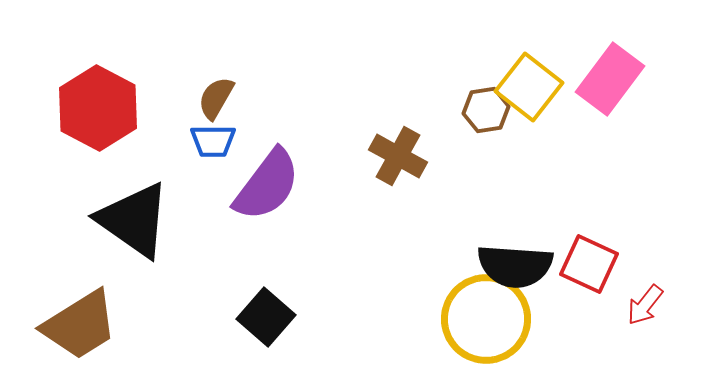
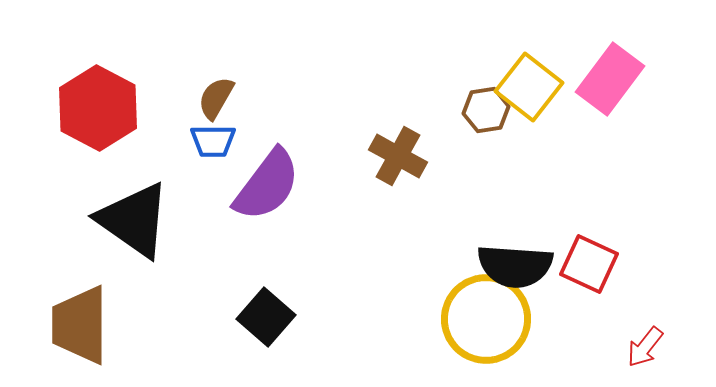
red arrow: moved 42 px down
brown trapezoid: rotated 122 degrees clockwise
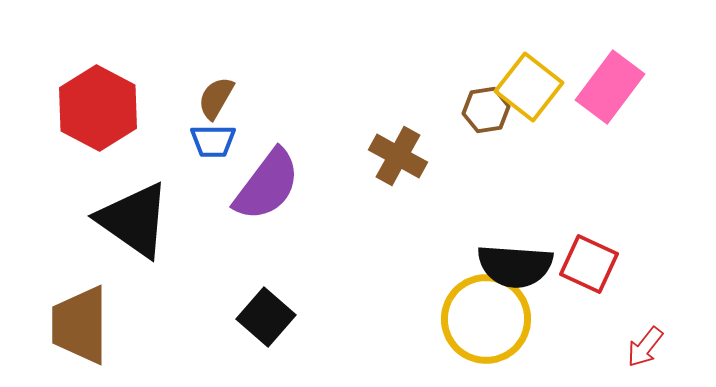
pink rectangle: moved 8 px down
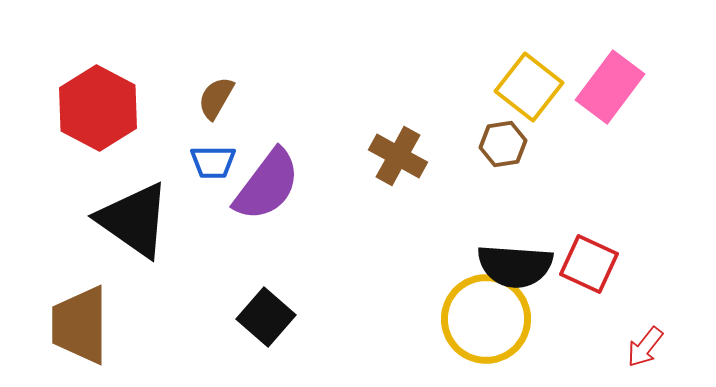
brown hexagon: moved 17 px right, 34 px down
blue trapezoid: moved 21 px down
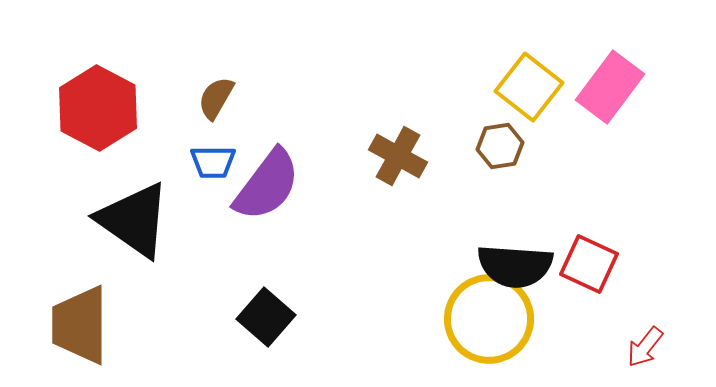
brown hexagon: moved 3 px left, 2 px down
yellow circle: moved 3 px right
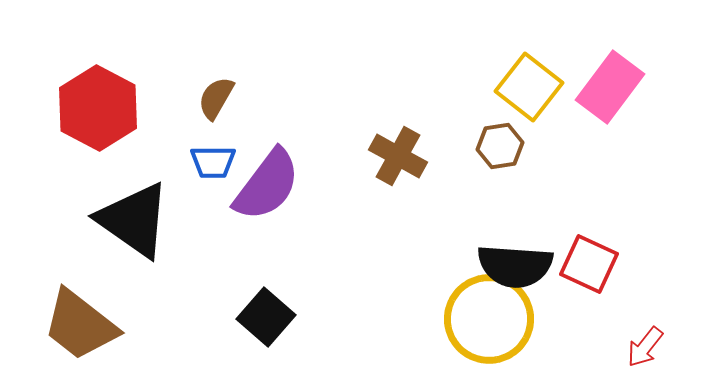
brown trapezoid: rotated 52 degrees counterclockwise
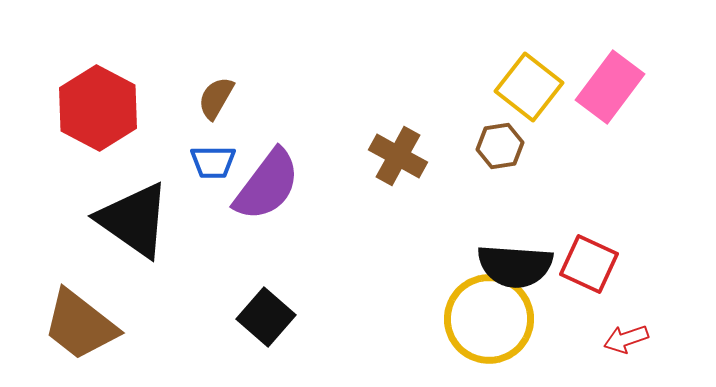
red arrow: moved 19 px left, 8 px up; rotated 33 degrees clockwise
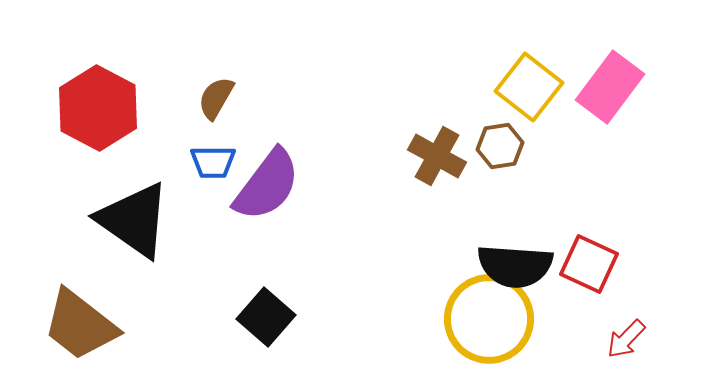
brown cross: moved 39 px right
red arrow: rotated 27 degrees counterclockwise
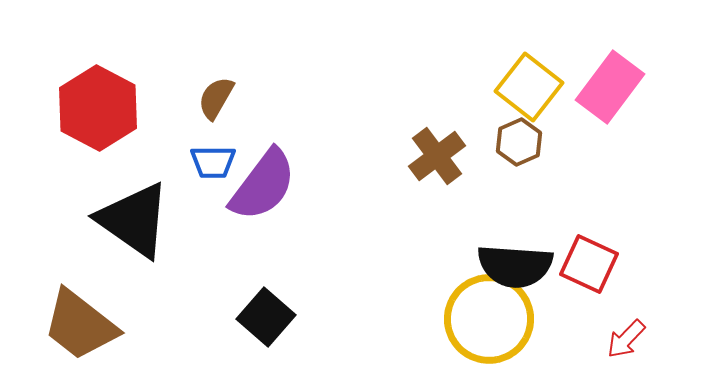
brown hexagon: moved 19 px right, 4 px up; rotated 15 degrees counterclockwise
brown cross: rotated 24 degrees clockwise
purple semicircle: moved 4 px left
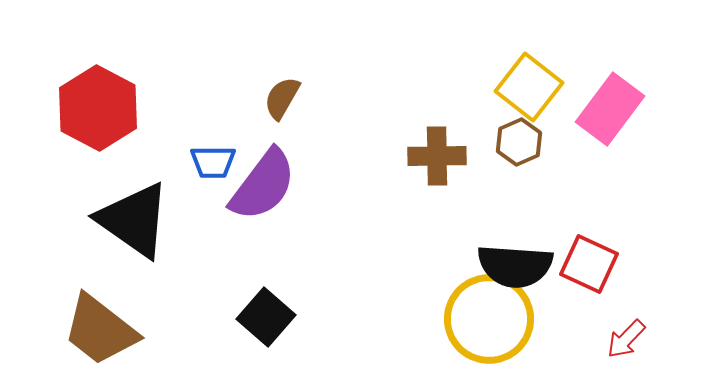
pink rectangle: moved 22 px down
brown semicircle: moved 66 px right
brown cross: rotated 36 degrees clockwise
brown trapezoid: moved 20 px right, 5 px down
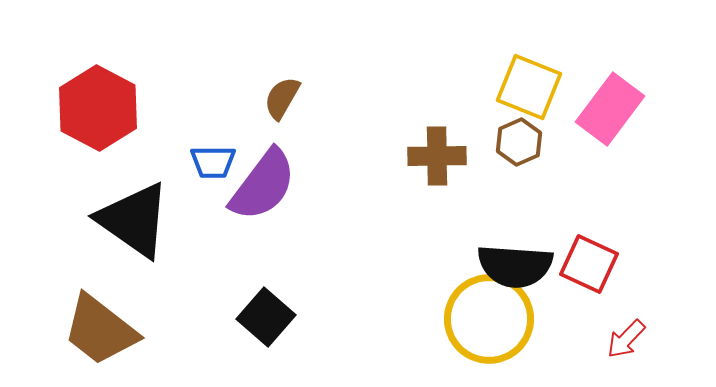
yellow square: rotated 16 degrees counterclockwise
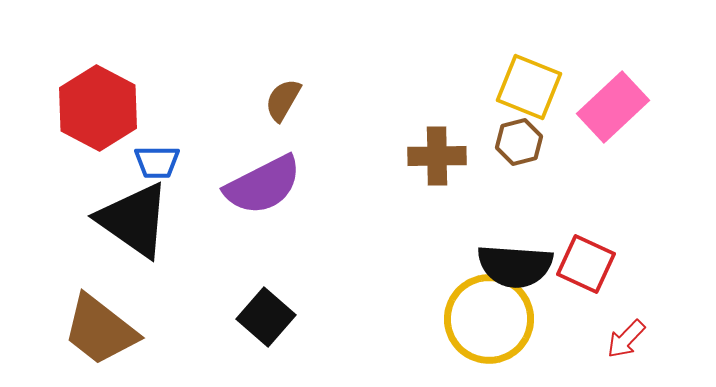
brown semicircle: moved 1 px right, 2 px down
pink rectangle: moved 3 px right, 2 px up; rotated 10 degrees clockwise
brown hexagon: rotated 9 degrees clockwise
blue trapezoid: moved 56 px left
purple semicircle: rotated 26 degrees clockwise
red square: moved 3 px left
